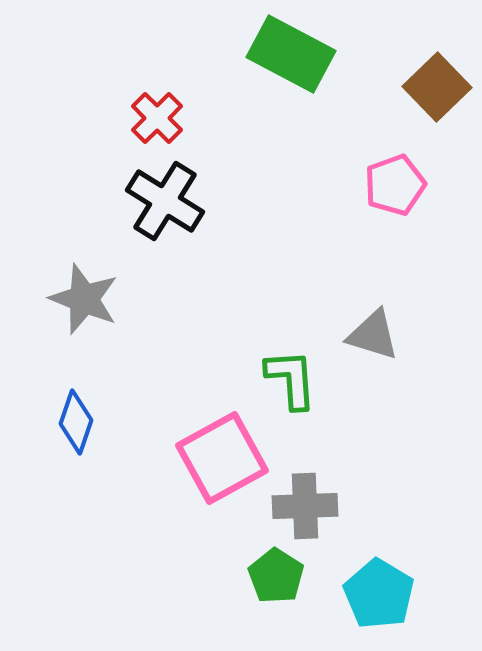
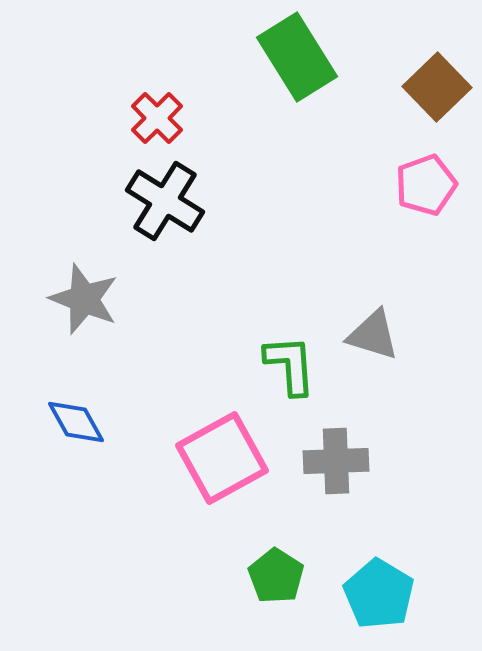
green rectangle: moved 6 px right, 3 px down; rotated 30 degrees clockwise
pink pentagon: moved 31 px right
green L-shape: moved 1 px left, 14 px up
blue diamond: rotated 48 degrees counterclockwise
gray cross: moved 31 px right, 45 px up
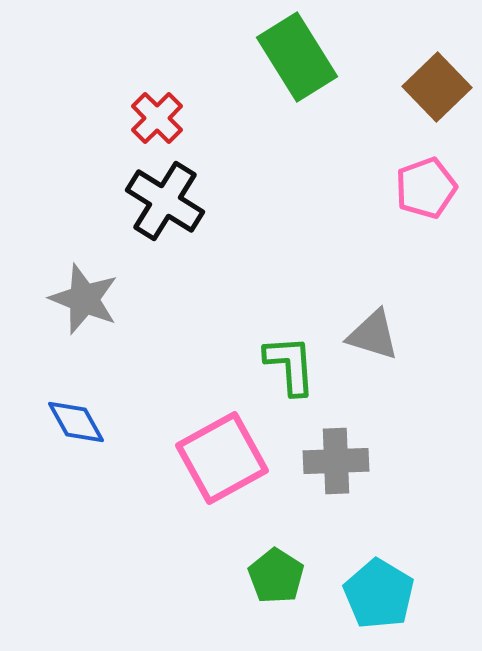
pink pentagon: moved 3 px down
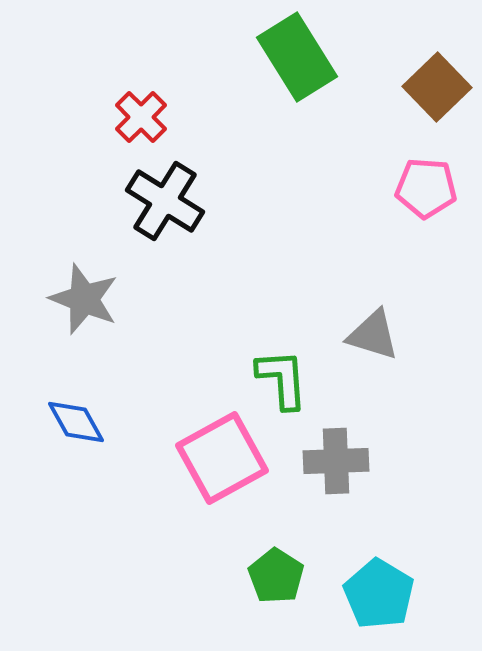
red cross: moved 16 px left, 1 px up
pink pentagon: rotated 24 degrees clockwise
green L-shape: moved 8 px left, 14 px down
